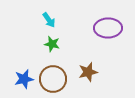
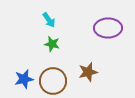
brown circle: moved 2 px down
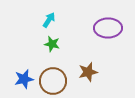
cyan arrow: rotated 112 degrees counterclockwise
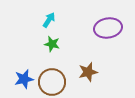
purple ellipse: rotated 8 degrees counterclockwise
brown circle: moved 1 px left, 1 px down
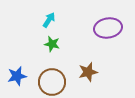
blue star: moved 7 px left, 3 px up
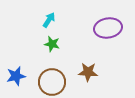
brown star: rotated 18 degrees clockwise
blue star: moved 1 px left
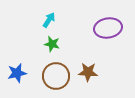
blue star: moved 1 px right, 3 px up
brown circle: moved 4 px right, 6 px up
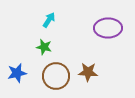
purple ellipse: rotated 8 degrees clockwise
green star: moved 8 px left, 3 px down
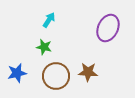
purple ellipse: rotated 64 degrees counterclockwise
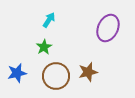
green star: rotated 28 degrees clockwise
brown star: rotated 18 degrees counterclockwise
